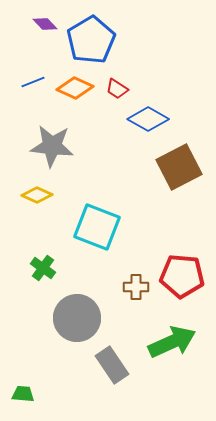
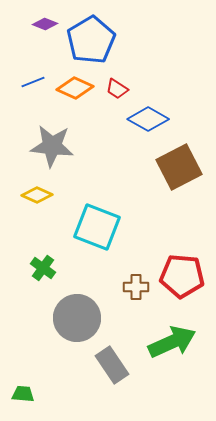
purple diamond: rotated 25 degrees counterclockwise
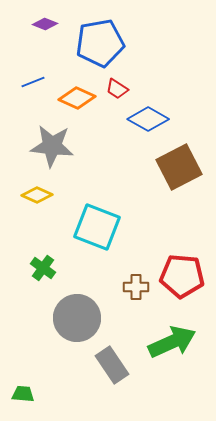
blue pentagon: moved 9 px right, 3 px down; rotated 21 degrees clockwise
orange diamond: moved 2 px right, 10 px down
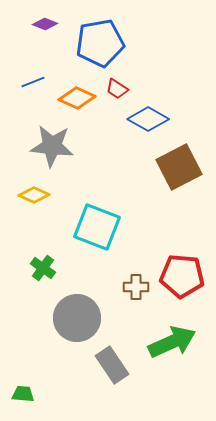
yellow diamond: moved 3 px left
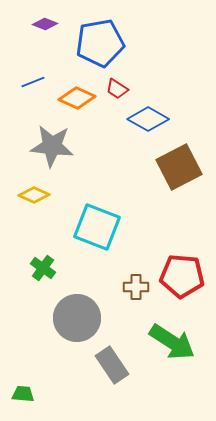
green arrow: rotated 57 degrees clockwise
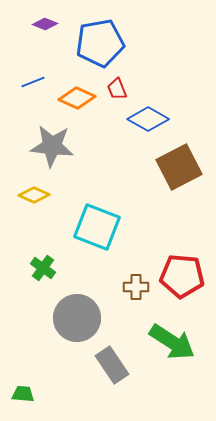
red trapezoid: rotated 35 degrees clockwise
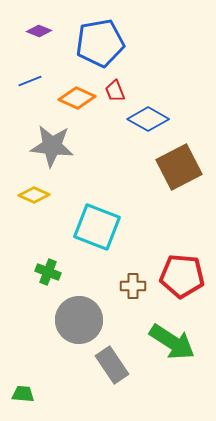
purple diamond: moved 6 px left, 7 px down
blue line: moved 3 px left, 1 px up
red trapezoid: moved 2 px left, 2 px down
green cross: moved 5 px right, 4 px down; rotated 15 degrees counterclockwise
brown cross: moved 3 px left, 1 px up
gray circle: moved 2 px right, 2 px down
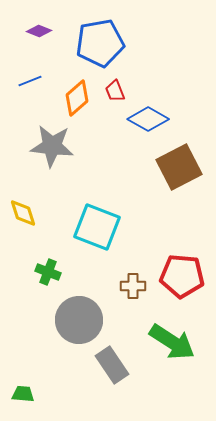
orange diamond: rotated 66 degrees counterclockwise
yellow diamond: moved 11 px left, 18 px down; rotated 48 degrees clockwise
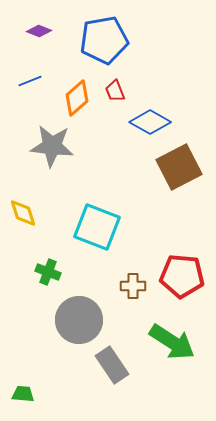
blue pentagon: moved 4 px right, 3 px up
blue diamond: moved 2 px right, 3 px down
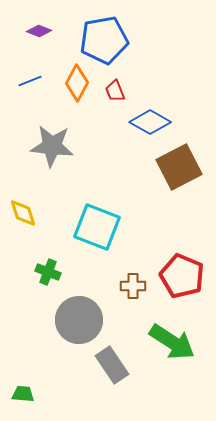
orange diamond: moved 15 px up; rotated 21 degrees counterclockwise
red pentagon: rotated 18 degrees clockwise
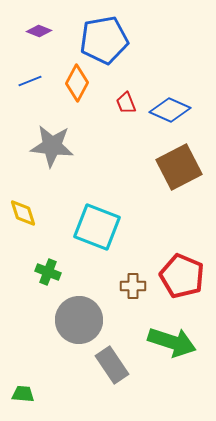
red trapezoid: moved 11 px right, 12 px down
blue diamond: moved 20 px right, 12 px up; rotated 6 degrees counterclockwise
green arrow: rotated 15 degrees counterclockwise
